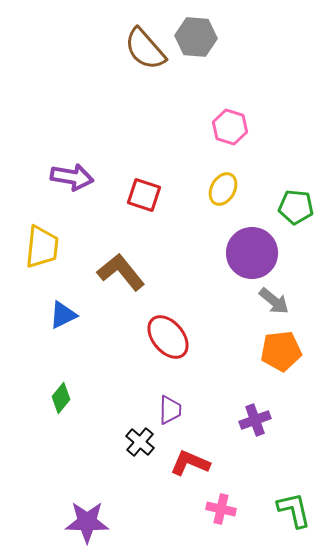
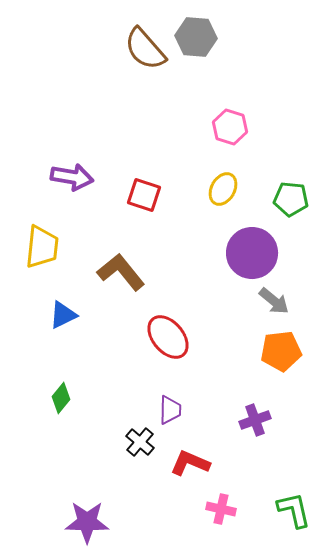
green pentagon: moved 5 px left, 8 px up
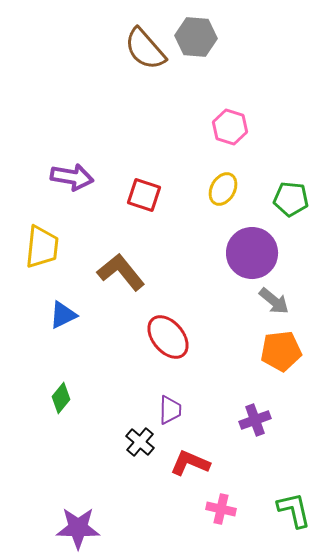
purple star: moved 9 px left, 6 px down
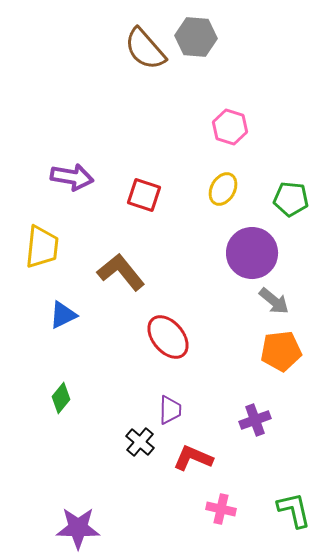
red L-shape: moved 3 px right, 5 px up
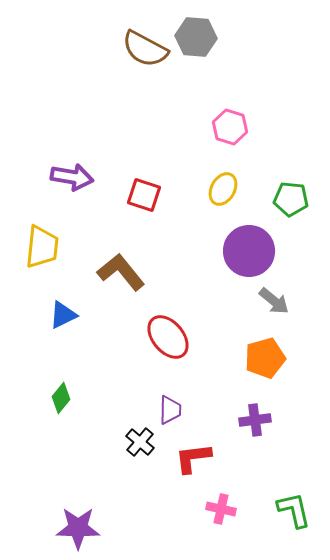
brown semicircle: rotated 21 degrees counterclockwise
purple circle: moved 3 px left, 2 px up
orange pentagon: moved 16 px left, 7 px down; rotated 9 degrees counterclockwise
purple cross: rotated 12 degrees clockwise
red L-shape: rotated 30 degrees counterclockwise
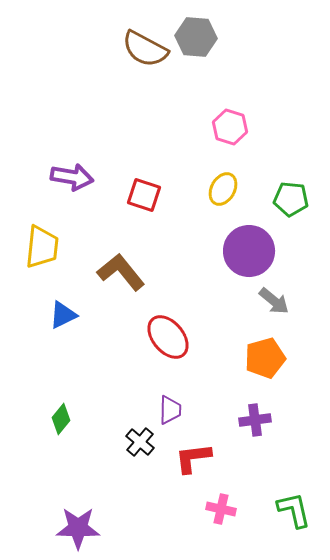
green diamond: moved 21 px down
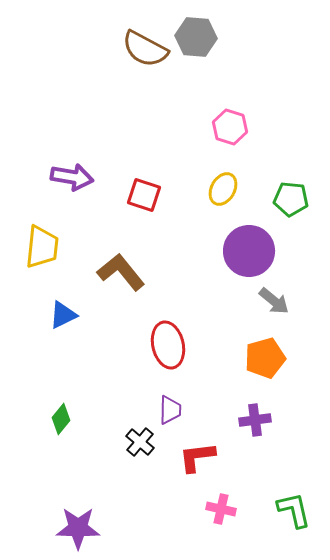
red ellipse: moved 8 px down; rotated 27 degrees clockwise
red L-shape: moved 4 px right, 1 px up
